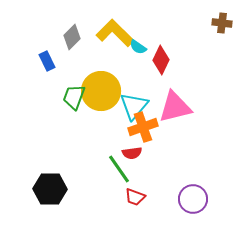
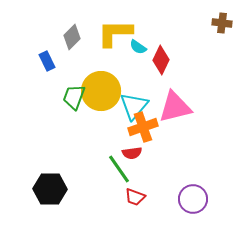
yellow L-shape: rotated 45 degrees counterclockwise
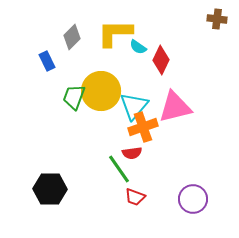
brown cross: moved 5 px left, 4 px up
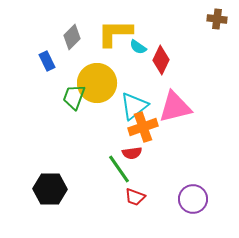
yellow circle: moved 4 px left, 8 px up
cyan triangle: rotated 12 degrees clockwise
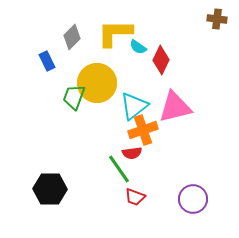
orange cross: moved 3 px down
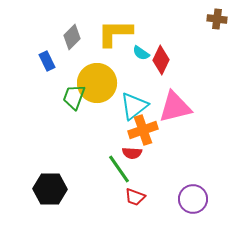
cyan semicircle: moved 3 px right, 6 px down
red semicircle: rotated 12 degrees clockwise
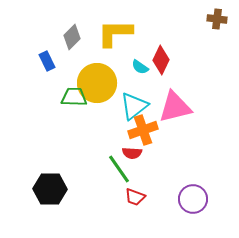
cyan semicircle: moved 1 px left, 14 px down
green trapezoid: rotated 72 degrees clockwise
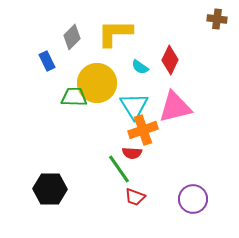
red diamond: moved 9 px right
cyan triangle: rotated 24 degrees counterclockwise
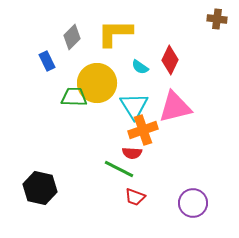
green line: rotated 28 degrees counterclockwise
black hexagon: moved 10 px left, 1 px up; rotated 12 degrees clockwise
purple circle: moved 4 px down
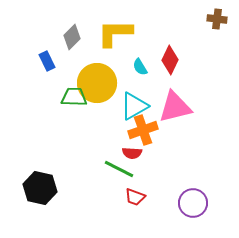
cyan semicircle: rotated 24 degrees clockwise
cyan triangle: rotated 32 degrees clockwise
